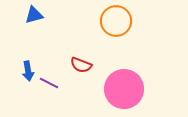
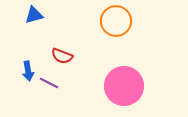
red semicircle: moved 19 px left, 9 px up
pink circle: moved 3 px up
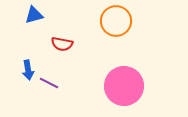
red semicircle: moved 12 px up; rotated 10 degrees counterclockwise
blue arrow: moved 1 px up
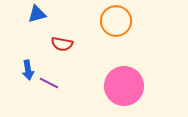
blue triangle: moved 3 px right, 1 px up
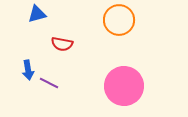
orange circle: moved 3 px right, 1 px up
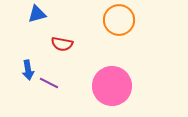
pink circle: moved 12 px left
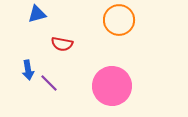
purple line: rotated 18 degrees clockwise
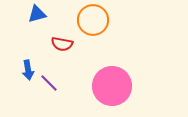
orange circle: moved 26 px left
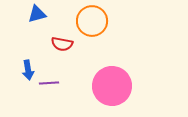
orange circle: moved 1 px left, 1 px down
purple line: rotated 48 degrees counterclockwise
